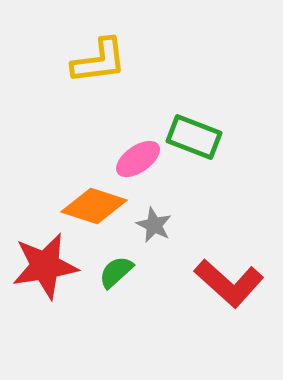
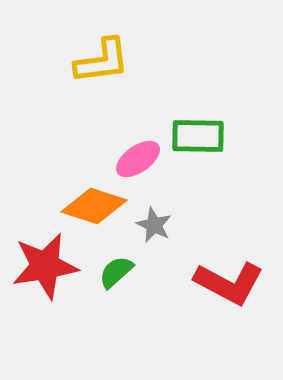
yellow L-shape: moved 3 px right
green rectangle: moved 4 px right, 1 px up; rotated 20 degrees counterclockwise
red L-shape: rotated 14 degrees counterclockwise
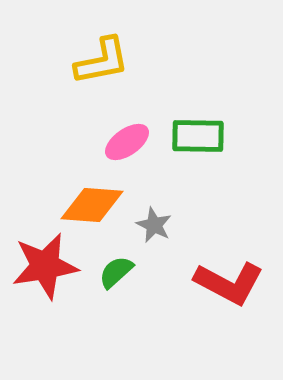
yellow L-shape: rotated 4 degrees counterclockwise
pink ellipse: moved 11 px left, 17 px up
orange diamond: moved 2 px left, 1 px up; rotated 14 degrees counterclockwise
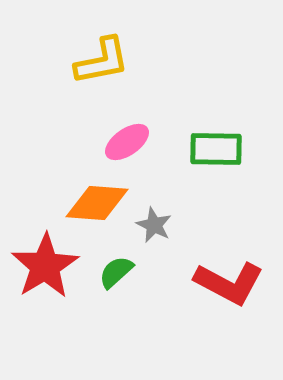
green rectangle: moved 18 px right, 13 px down
orange diamond: moved 5 px right, 2 px up
red star: rotated 22 degrees counterclockwise
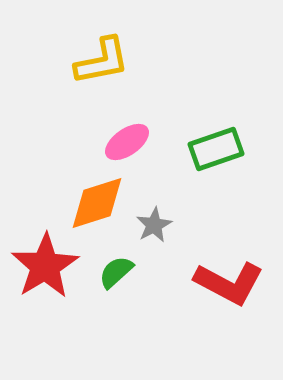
green rectangle: rotated 20 degrees counterclockwise
orange diamond: rotated 22 degrees counterclockwise
gray star: rotated 18 degrees clockwise
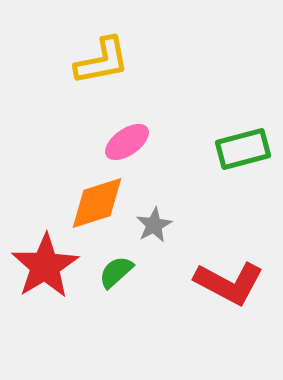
green rectangle: moved 27 px right; rotated 4 degrees clockwise
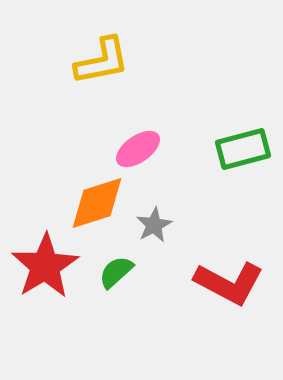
pink ellipse: moved 11 px right, 7 px down
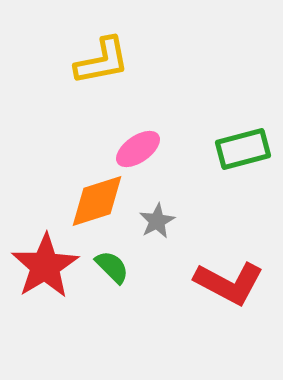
orange diamond: moved 2 px up
gray star: moved 3 px right, 4 px up
green semicircle: moved 4 px left, 5 px up; rotated 87 degrees clockwise
